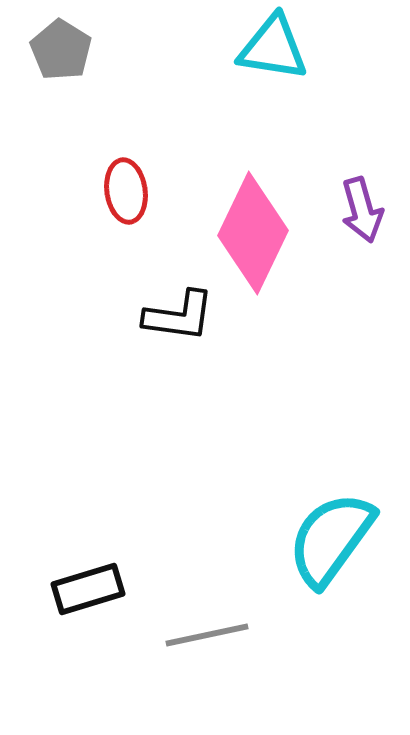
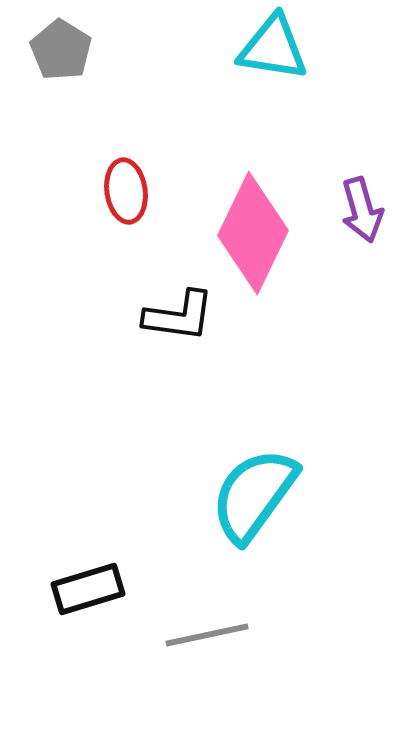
cyan semicircle: moved 77 px left, 44 px up
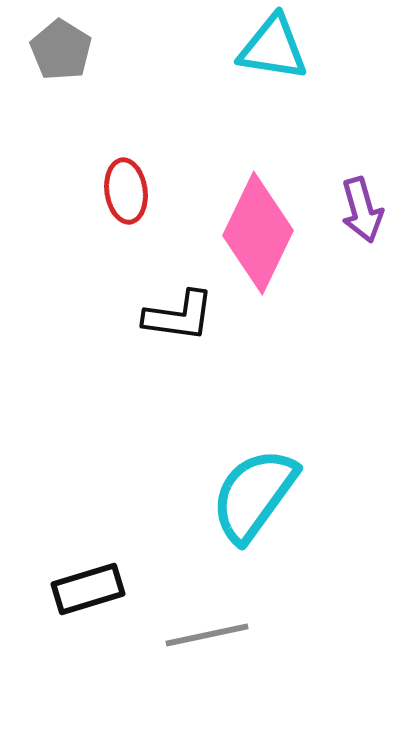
pink diamond: moved 5 px right
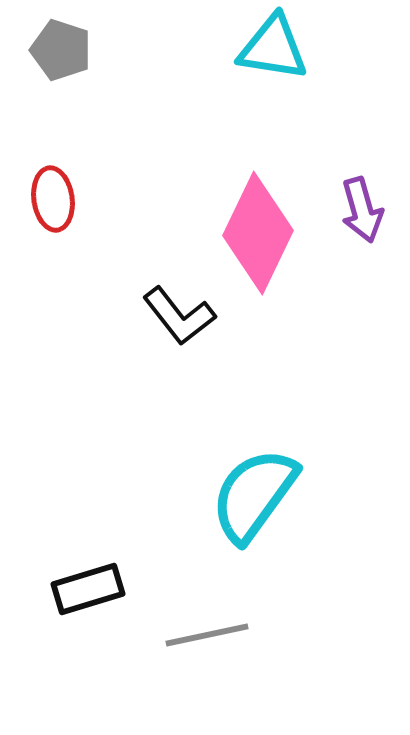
gray pentagon: rotated 14 degrees counterclockwise
red ellipse: moved 73 px left, 8 px down
black L-shape: rotated 44 degrees clockwise
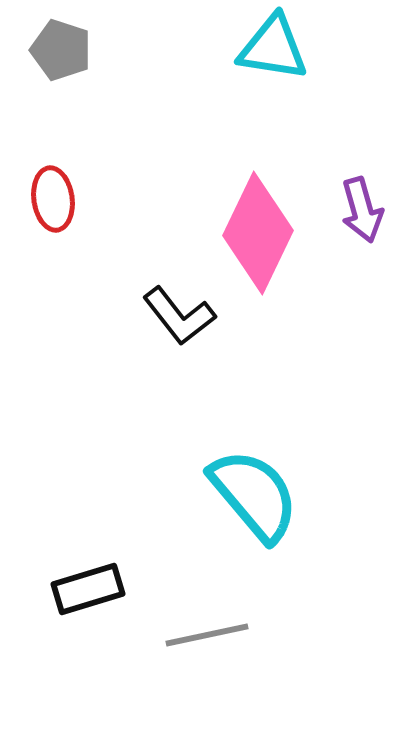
cyan semicircle: rotated 104 degrees clockwise
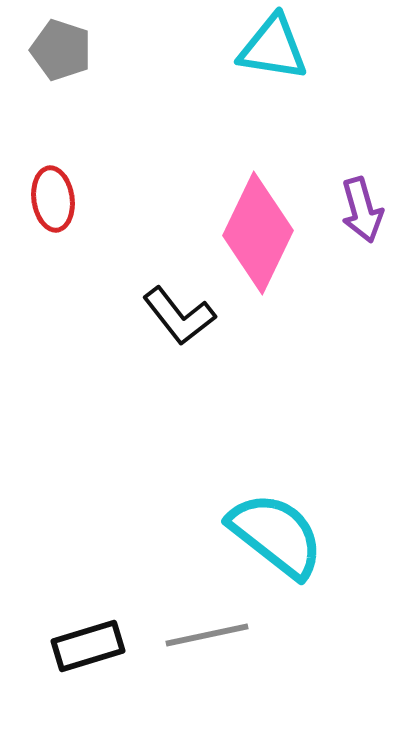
cyan semicircle: moved 22 px right, 40 px down; rotated 12 degrees counterclockwise
black rectangle: moved 57 px down
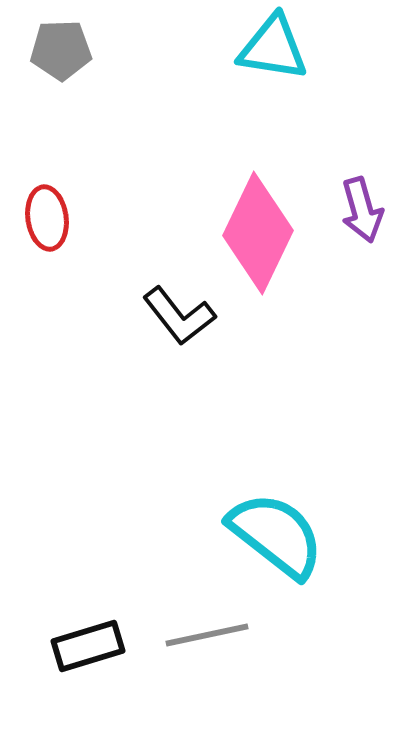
gray pentagon: rotated 20 degrees counterclockwise
red ellipse: moved 6 px left, 19 px down
